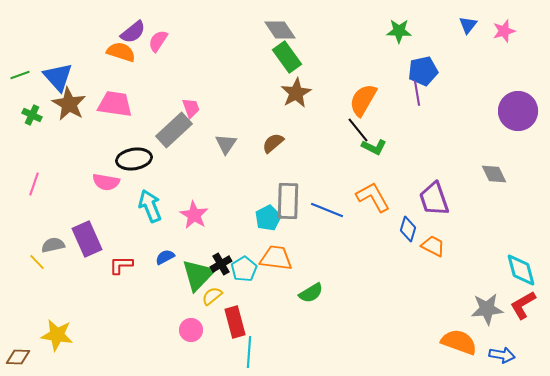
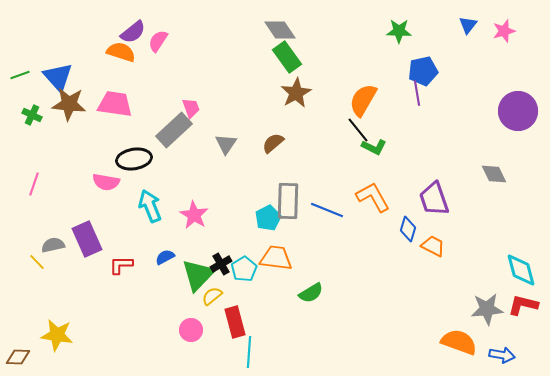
brown star at (69, 104): rotated 24 degrees counterclockwise
red L-shape at (523, 305): rotated 44 degrees clockwise
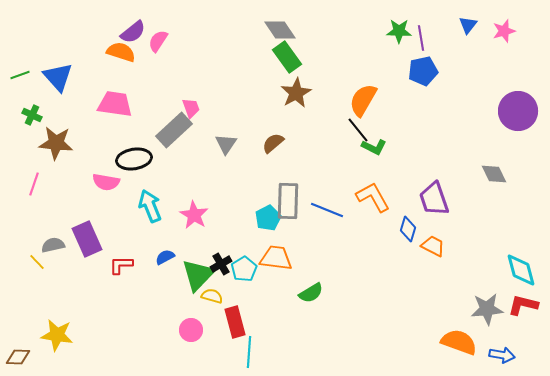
purple line at (417, 93): moved 4 px right, 55 px up
brown star at (69, 104): moved 13 px left, 39 px down
yellow semicircle at (212, 296): rotated 55 degrees clockwise
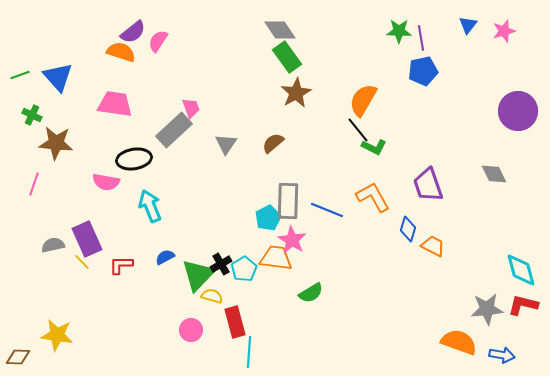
purple trapezoid at (434, 199): moved 6 px left, 14 px up
pink star at (194, 215): moved 98 px right, 25 px down
yellow line at (37, 262): moved 45 px right
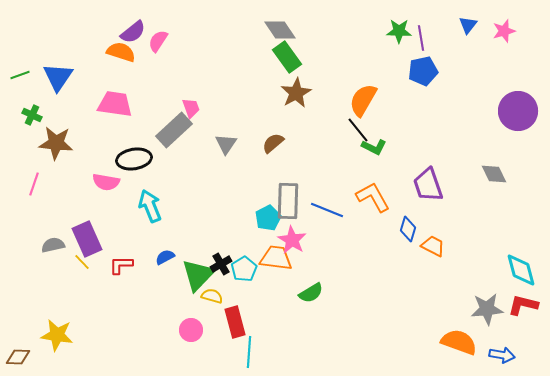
blue triangle at (58, 77): rotated 16 degrees clockwise
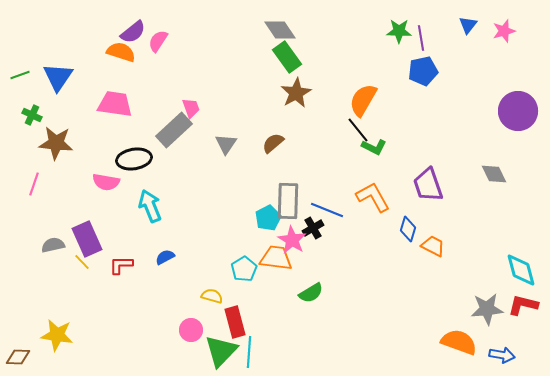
black cross at (221, 264): moved 92 px right, 36 px up
green triangle at (198, 275): moved 23 px right, 76 px down
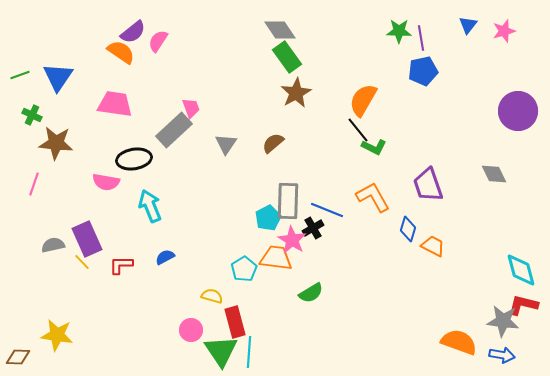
orange semicircle at (121, 52): rotated 16 degrees clockwise
gray star at (487, 309): moved 16 px right, 12 px down; rotated 12 degrees clockwise
green triangle at (221, 351): rotated 18 degrees counterclockwise
